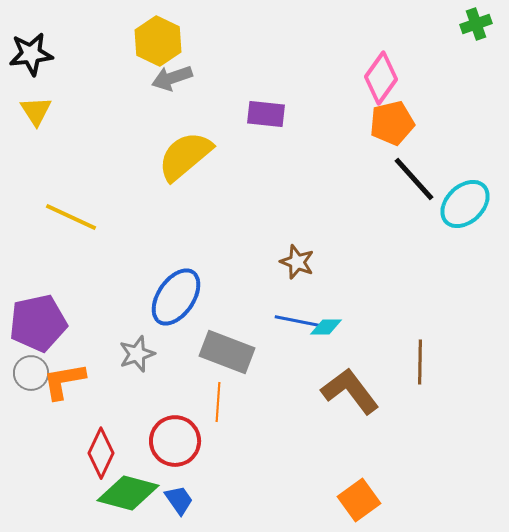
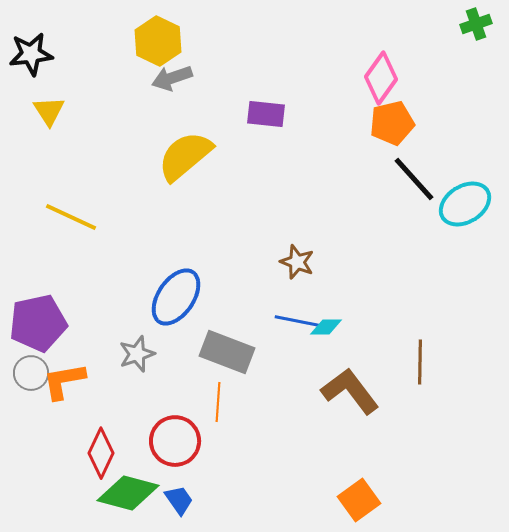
yellow triangle: moved 13 px right
cyan ellipse: rotated 12 degrees clockwise
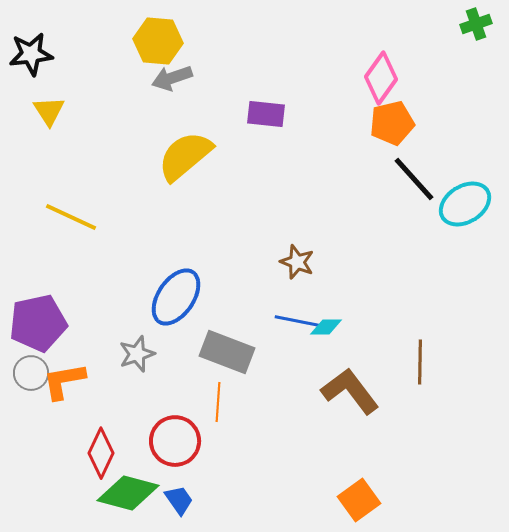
yellow hexagon: rotated 21 degrees counterclockwise
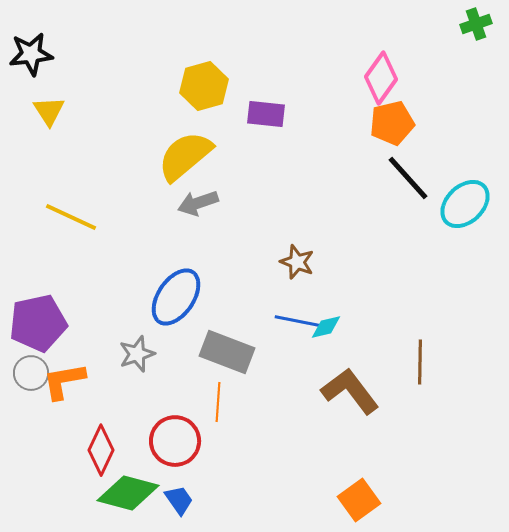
yellow hexagon: moved 46 px right, 45 px down; rotated 21 degrees counterclockwise
gray arrow: moved 26 px right, 125 px down
black line: moved 6 px left, 1 px up
cyan ellipse: rotated 12 degrees counterclockwise
cyan diamond: rotated 12 degrees counterclockwise
red diamond: moved 3 px up
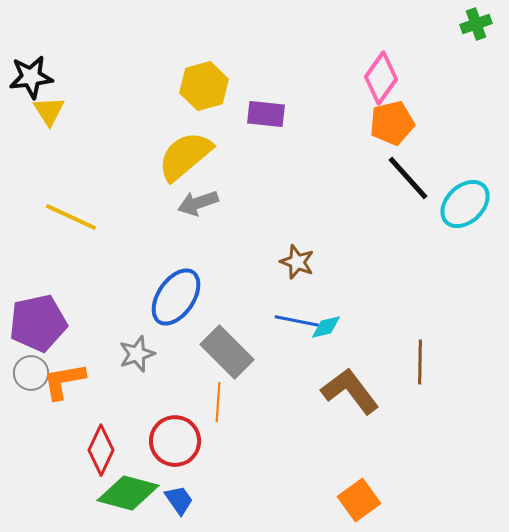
black star: moved 23 px down
gray rectangle: rotated 24 degrees clockwise
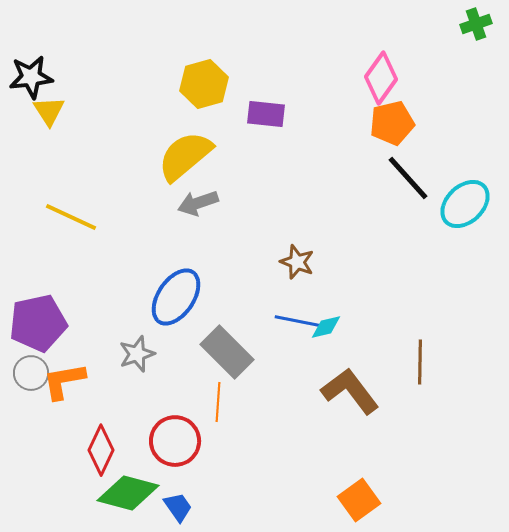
yellow hexagon: moved 2 px up
blue trapezoid: moved 1 px left, 7 px down
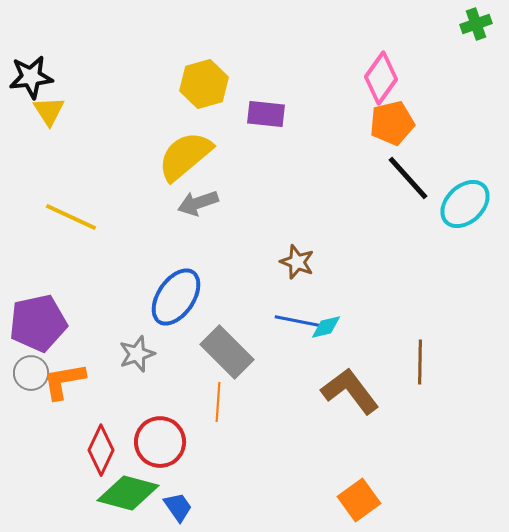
red circle: moved 15 px left, 1 px down
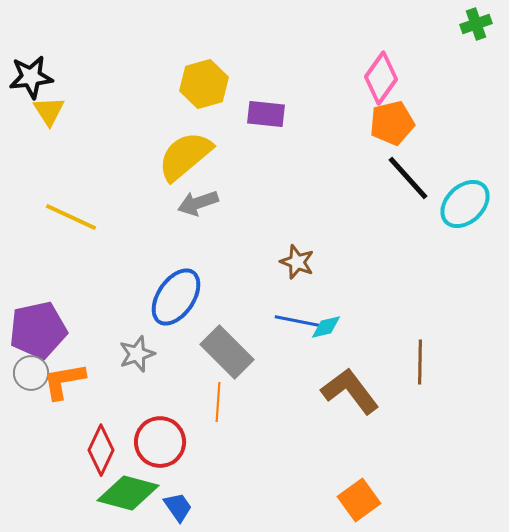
purple pentagon: moved 7 px down
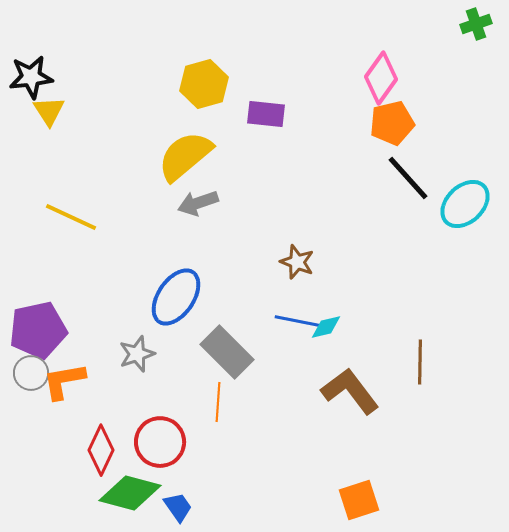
green diamond: moved 2 px right
orange square: rotated 18 degrees clockwise
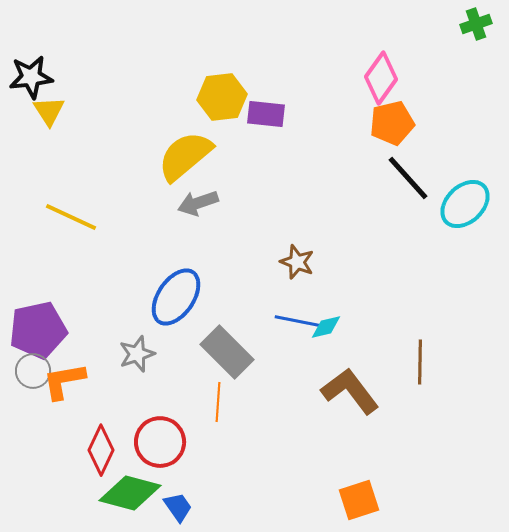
yellow hexagon: moved 18 px right, 13 px down; rotated 9 degrees clockwise
gray circle: moved 2 px right, 2 px up
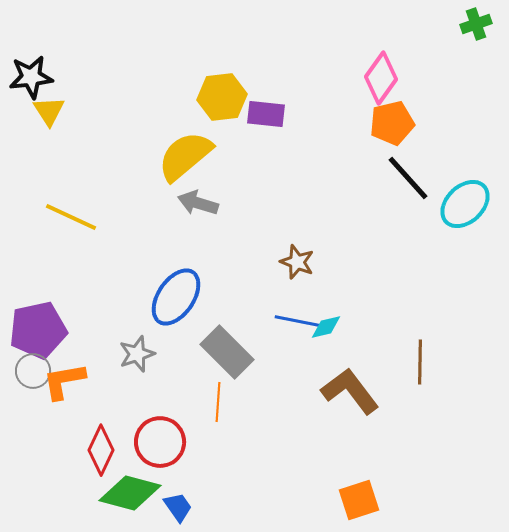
gray arrow: rotated 36 degrees clockwise
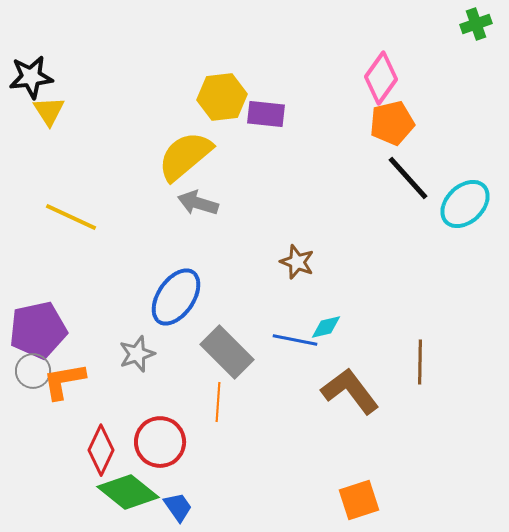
blue line: moved 2 px left, 19 px down
green diamond: moved 2 px left, 1 px up; rotated 24 degrees clockwise
